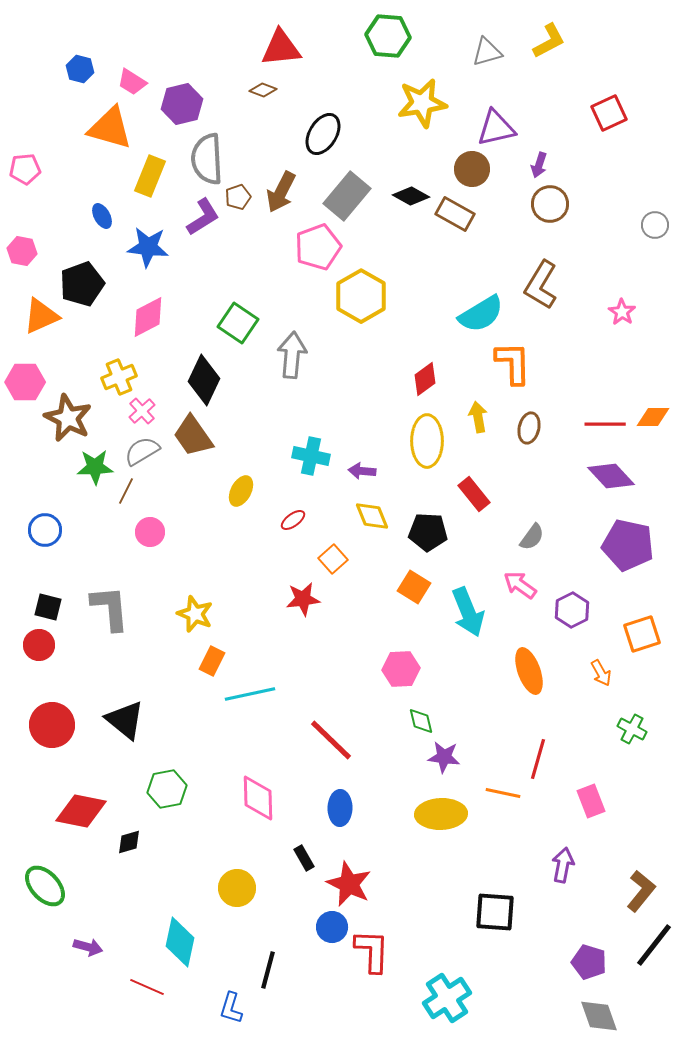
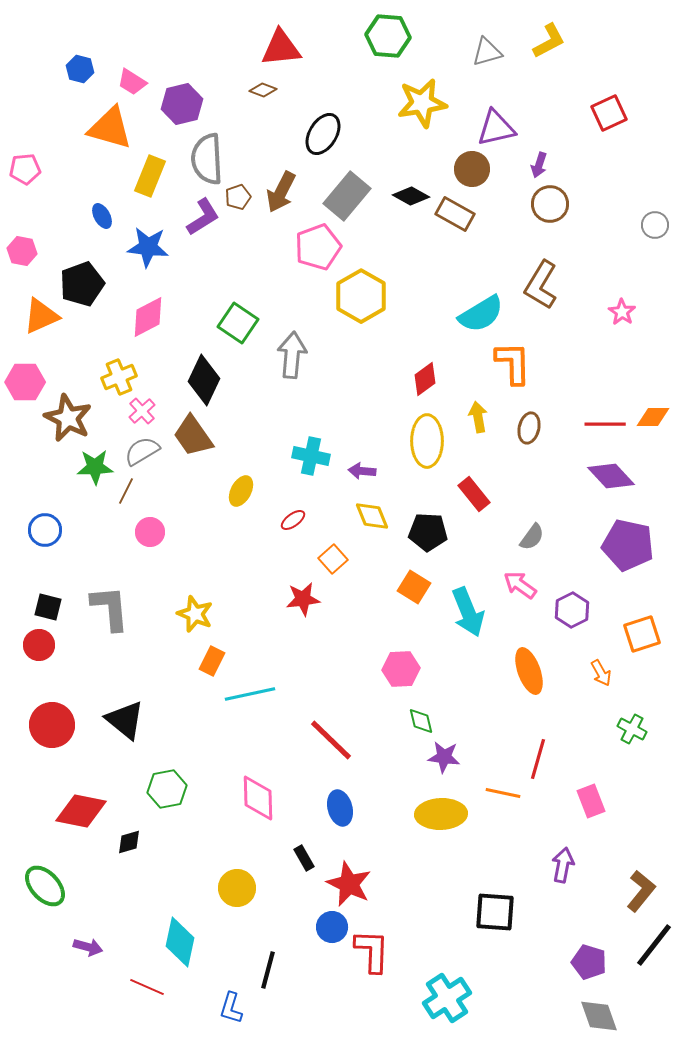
blue ellipse at (340, 808): rotated 16 degrees counterclockwise
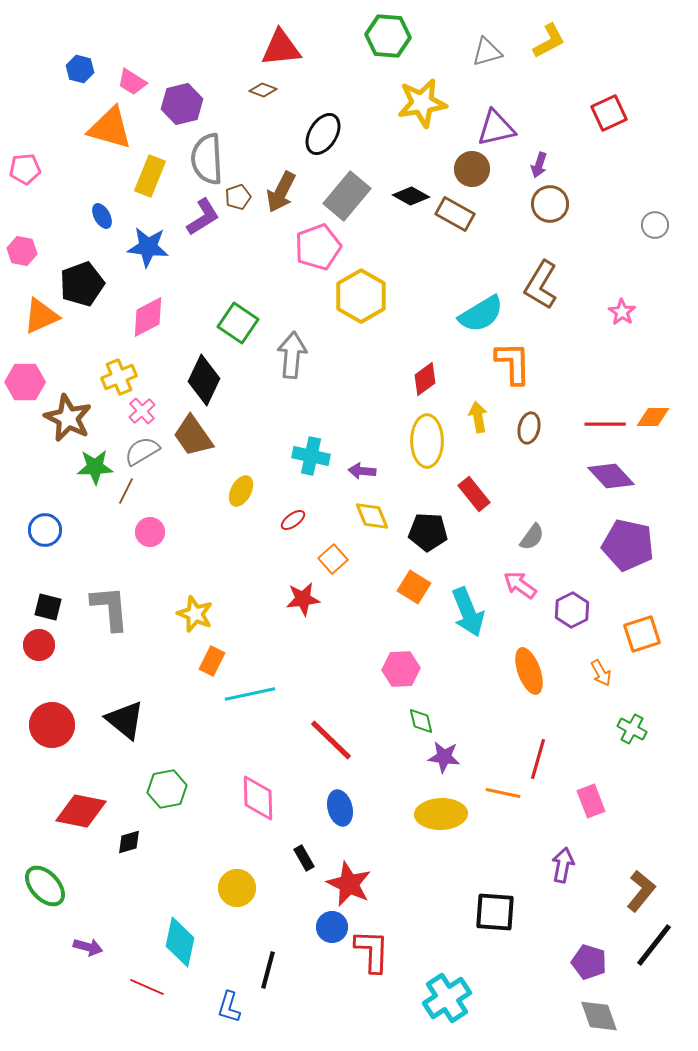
blue L-shape at (231, 1008): moved 2 px left, 1 px up
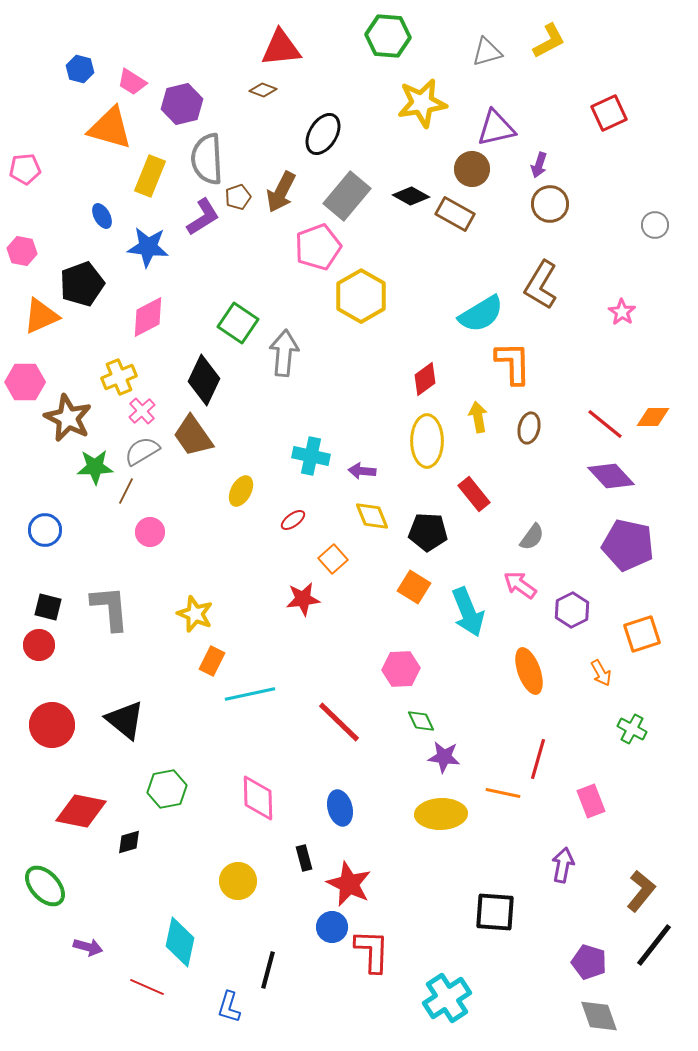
gray arrow at (292, 355): moved 8 px left, 2 px up
red line at (605, 424): rotated 39 degrees clockwise
green diamond at (421, 721): rotated 12 degrees counterclockwise
red line at (331, 740): moved 8 px right, 18 px up
black rectangle at (304, 858): rotated 15 degrees clockwise
yellow circle at (237, 888): moved 1 px right, 7 px up
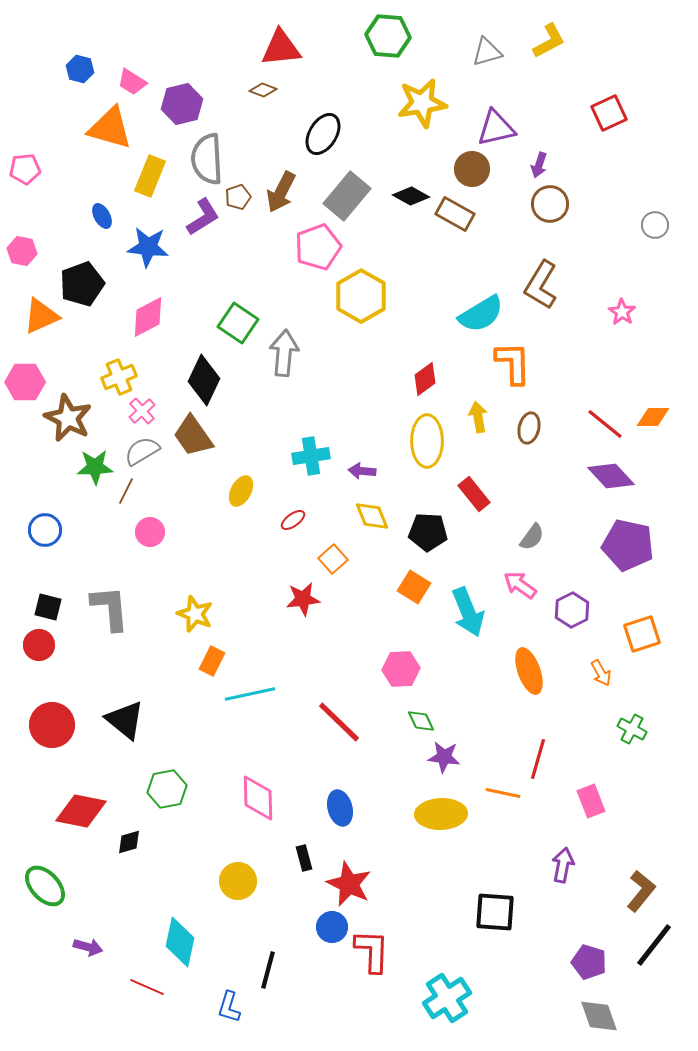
cyan cross at (311, 456): rotated 21 degrees counterclockwise
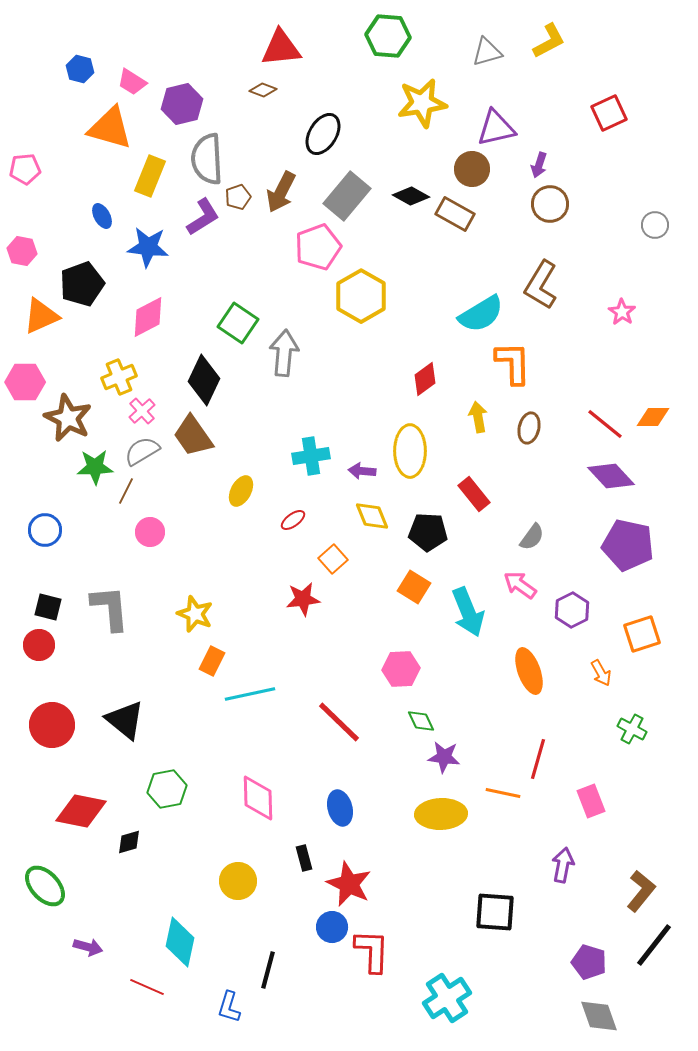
yellow ellipse at (427, 441): moved 17 px left, 10 px down
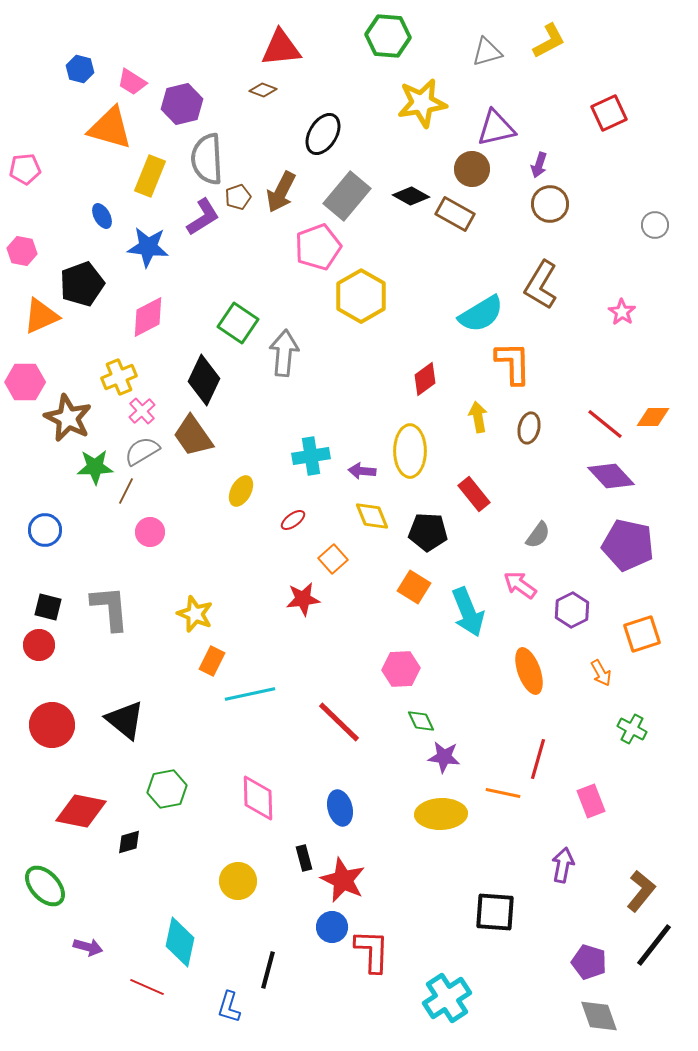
gray semicircle at (532, 537): moved 6 px right, 2 px up
red star at (349, 884): moved 6 px left, 4 px up
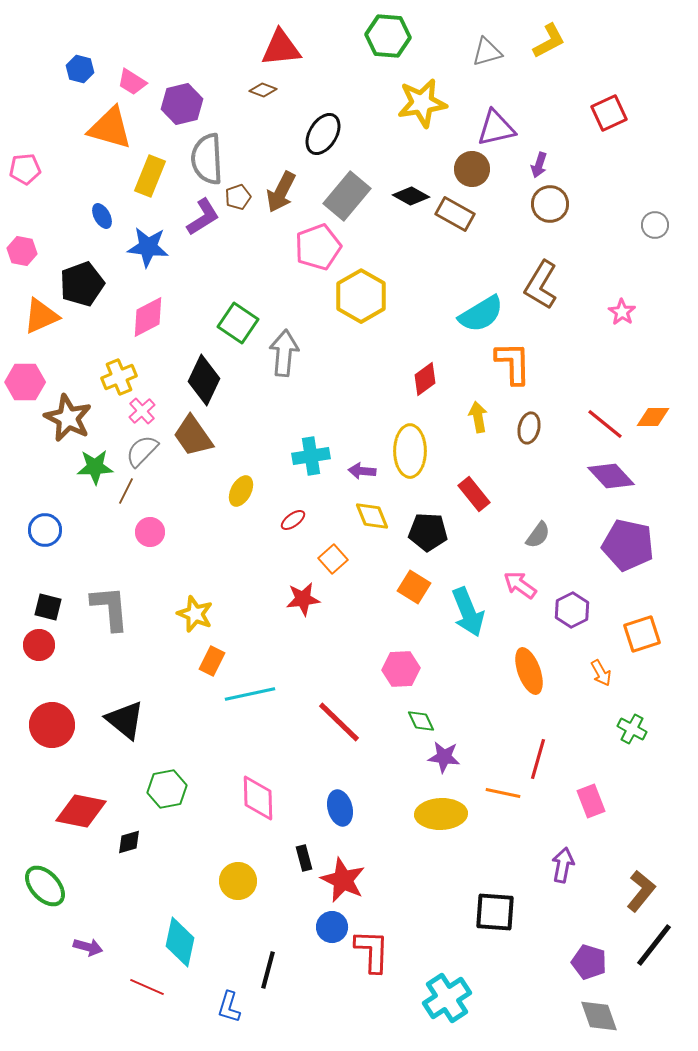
gray semicircle at (142, 451): rotated 15 degrees counterclockwise
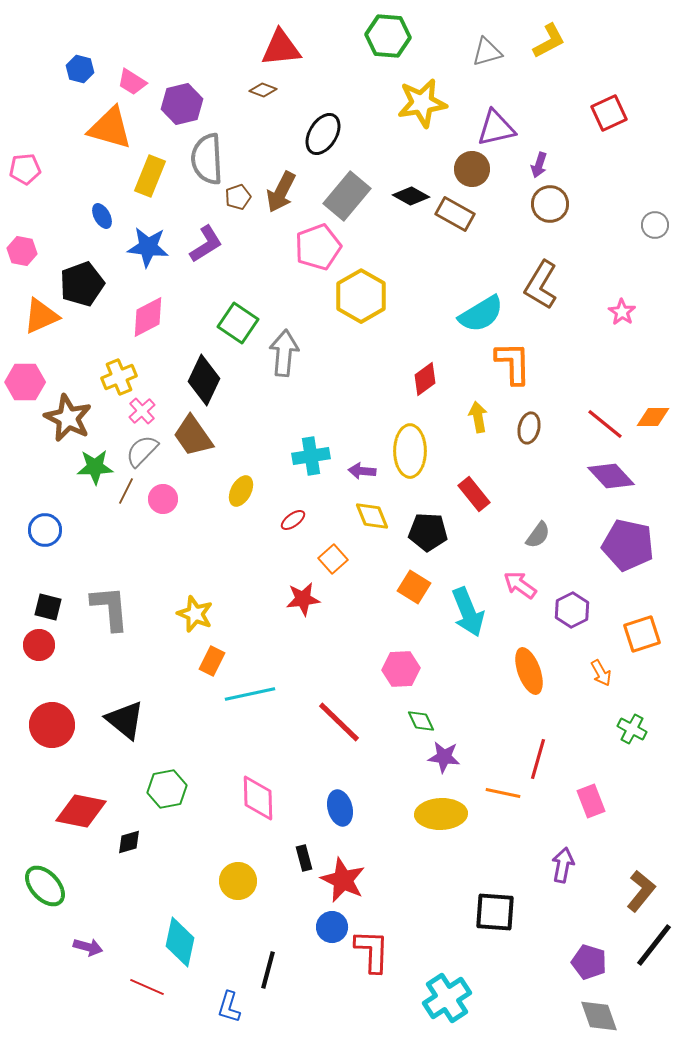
purple L-shape at (203, 217): moved 3 px right, 27 px down
pink circle at (150, 532): moved 13 px right, 33 px up
